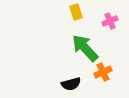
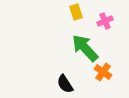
pink cross: moved 5 px left
orange cross: rotated 30 degrees counterclockwise
black semicircle: moved 6 px left; rotated 72 degrees clockwise
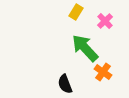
yellow rectangle: rotated 49 degrees clockwise
pink cross: rotated 21 degrees counterclockwise
black semicircle: rotated 12 degrees clockwise
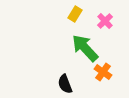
yellow rectangle: moved 1 px left, 2 px down
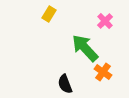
yellow rectangle: moved 26 px left
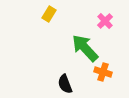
orange cross: rotated 18 degrees counterclockwise
